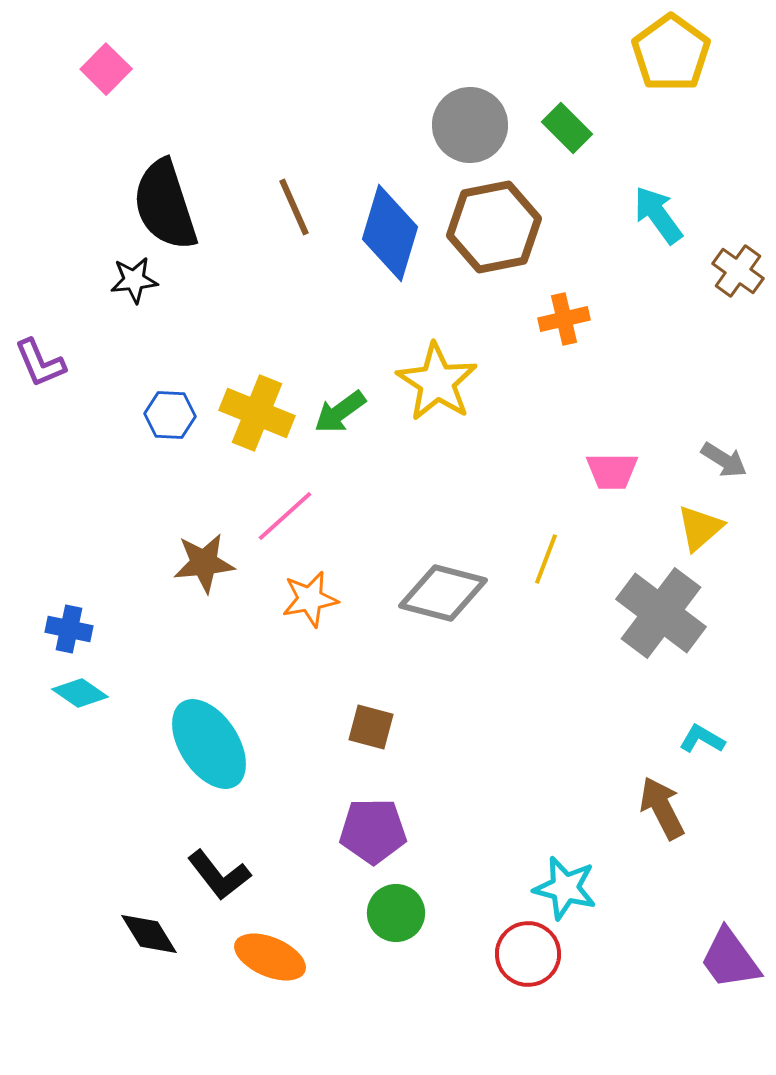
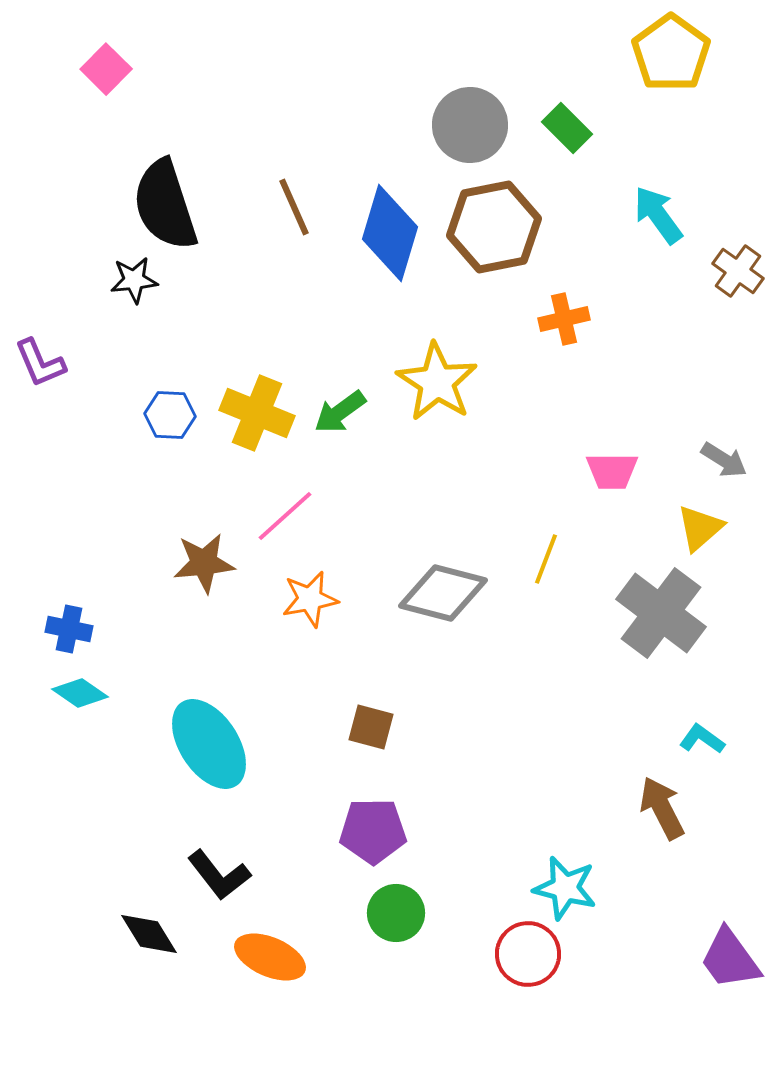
cyan L-shape: rotated 6 degrees clockwise
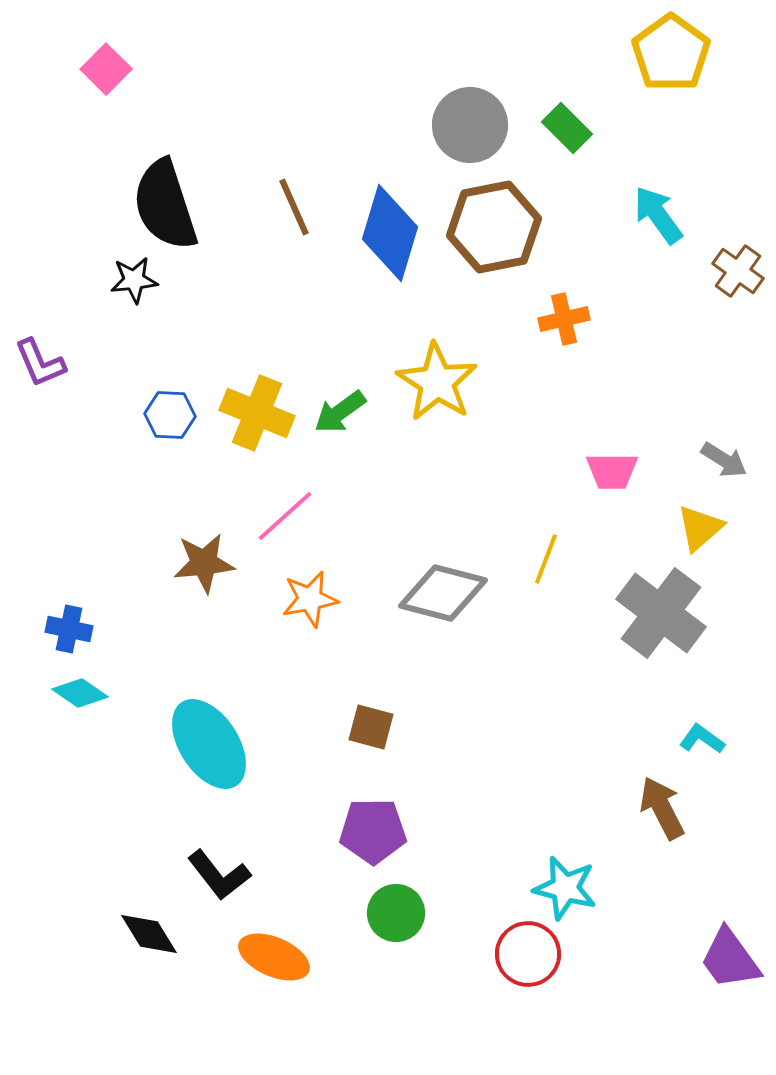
orange ellipse: moved 4 px right
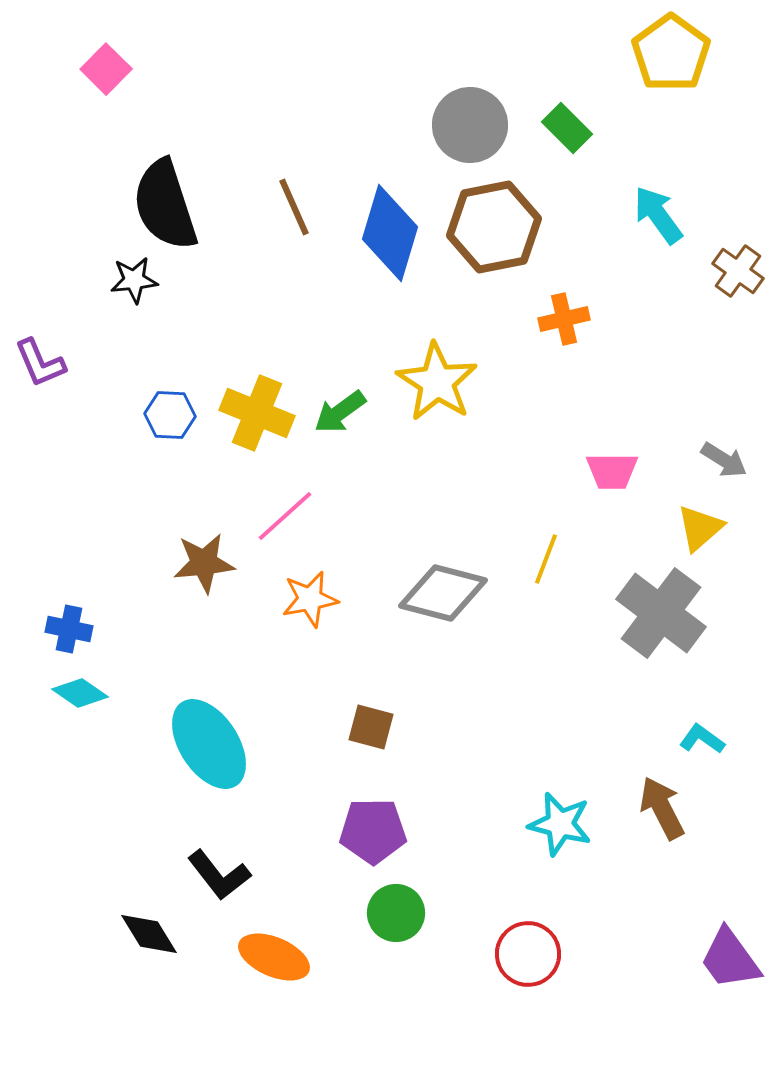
cyan star: moved 5 px left, 64 px up
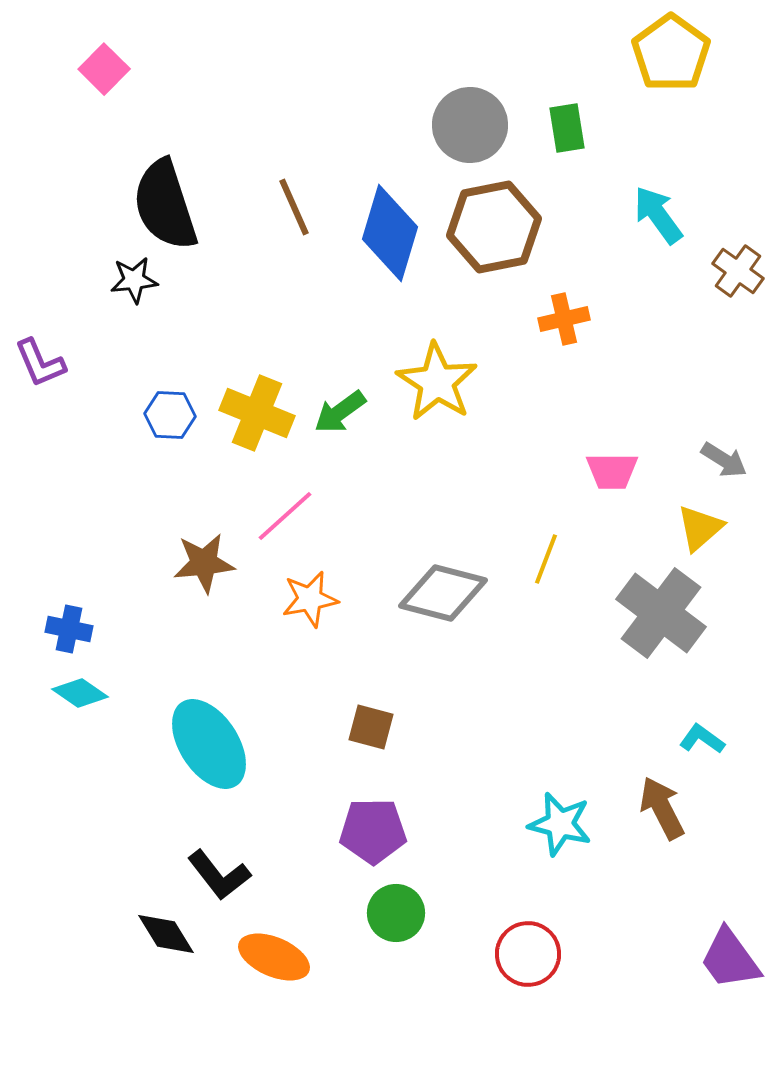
pink square: moved 2 px left
green rectangle: rotated 36 degrees clockwise
black diamond: moved 17 px right
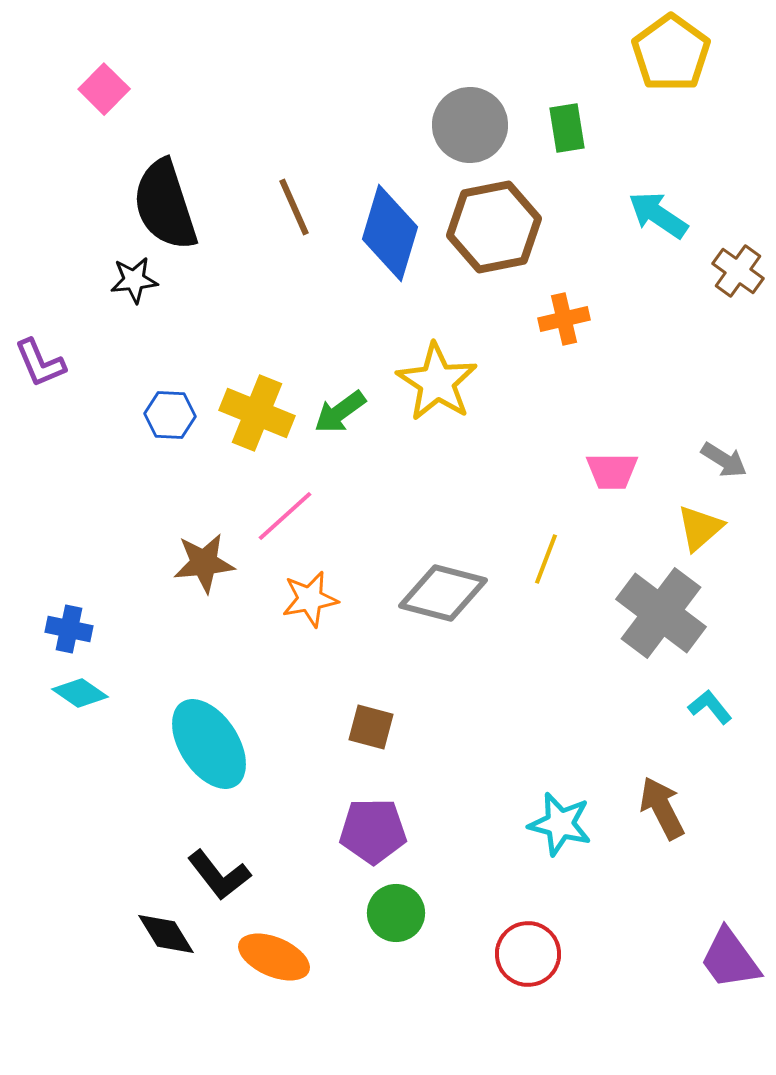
pink square: moved 20 px down
cyan arrow: rotated 20 degrees counterclockwise
cyan L-shape: moved 8 px right, 32 px up; rotated 15 degrees clockwise
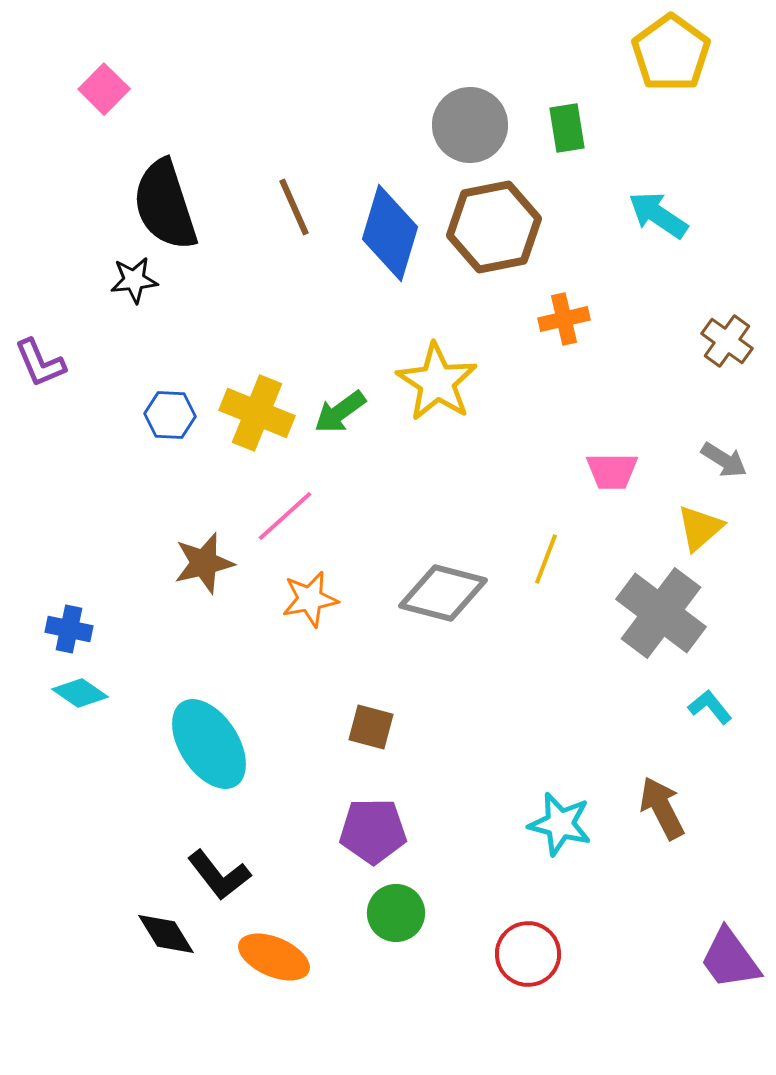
brown cross: moved 11 px left, 70 px down
brown star: rotated 8 degrees counterclockwise
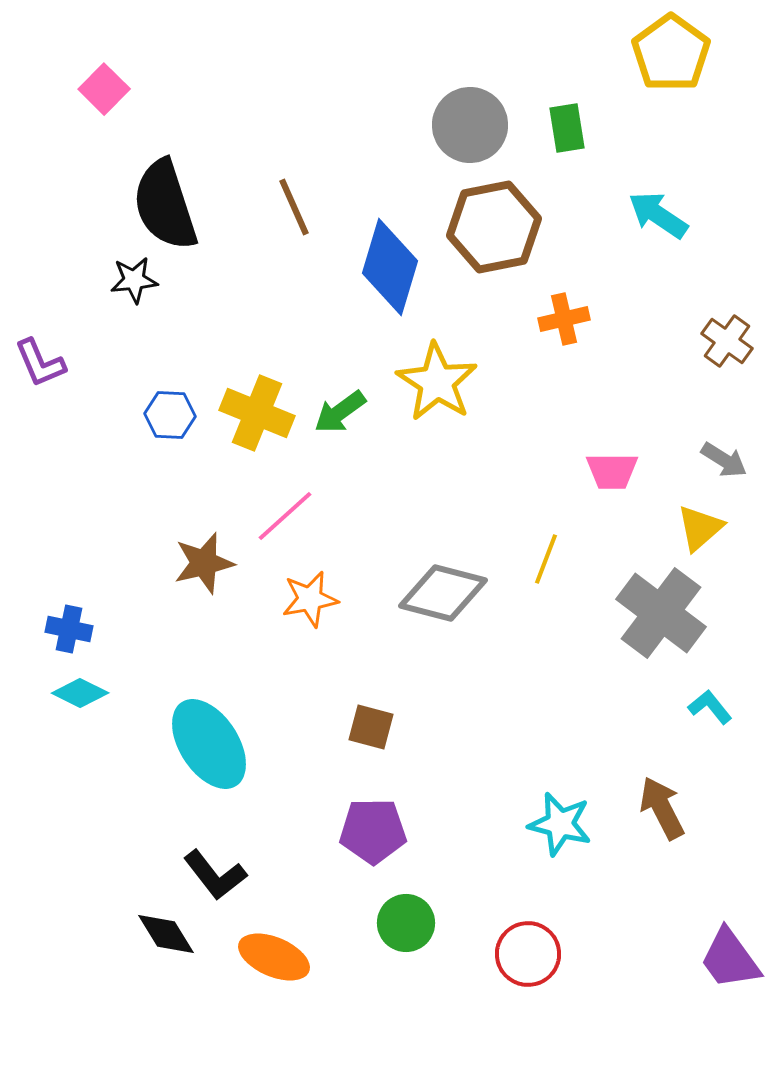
blue diamond: moved 34 px down
cyan diamond: rotated 8 degrees counterclockwise
black L-shape: moved 4 px left
green circle: moved 10 px right, 10 px down
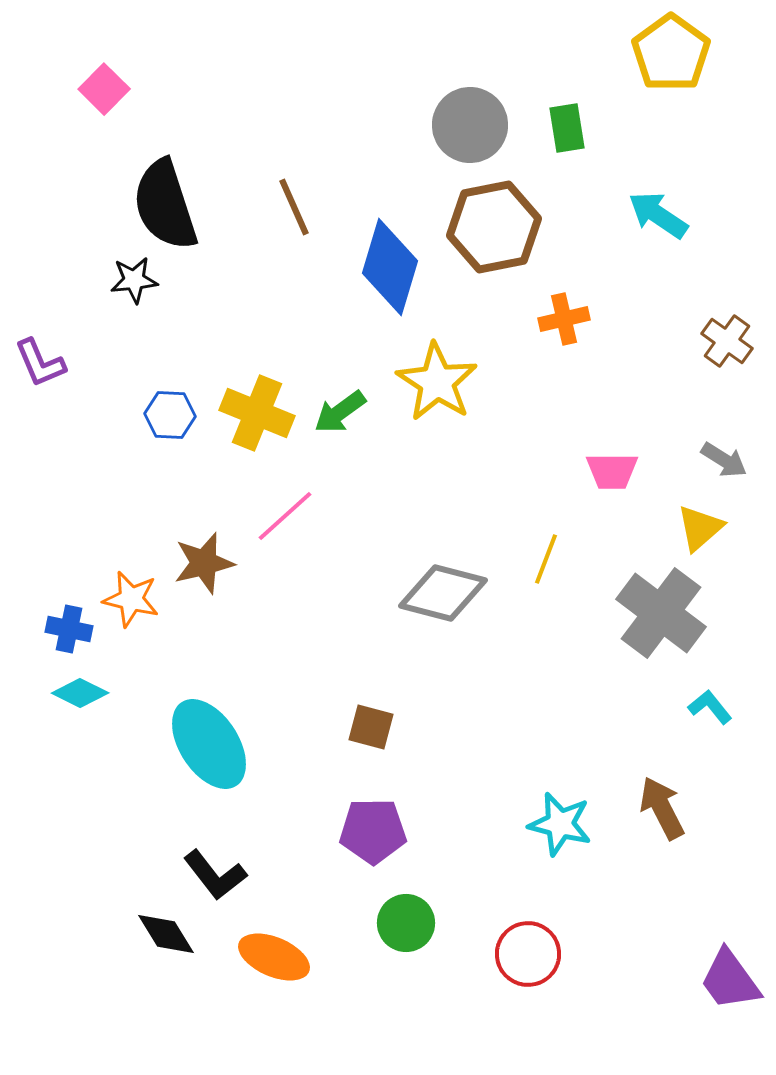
orange star: moved 179 px left; rotated 24 degrees clockwise
purple trapezoid: moved 21 px down
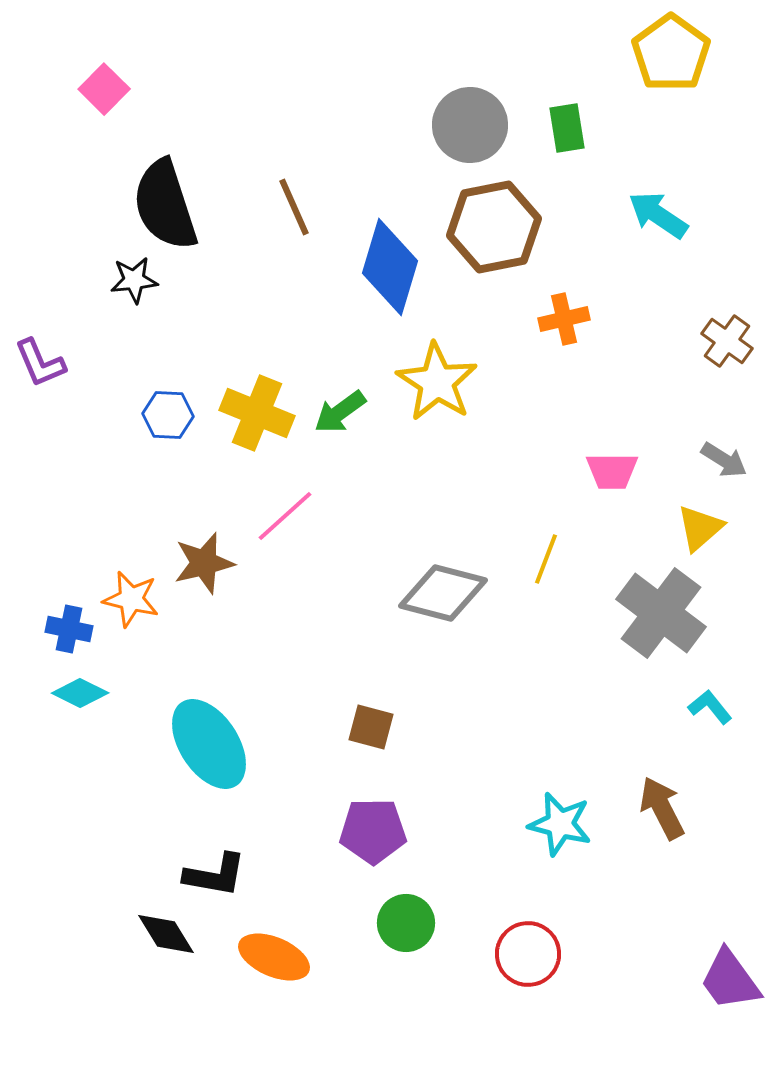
blue hexagon: moved 2 px left
black L-shape: rotated 42 degrees counterclockwise
